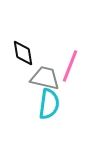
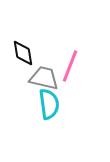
gray trapezoid: moved 1 px left
cyan semicircle: rotated 16 degrees counterclockwise
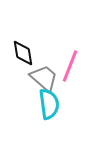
gray trapezoid: rotated 28 degrees clockwise
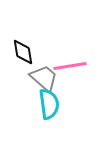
black diamond: moved 1 px up
pink line: rotated 60 degrees clockwise
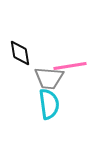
black diamond: moved 3 px left, 1 px down
gray trapezoid: moved 5 px right; rotated 144 degrees clockwise
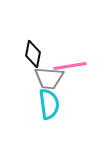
black diamond: moved 13 px right, 1 px down; rotated 20 degrees clockwise
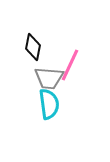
black diamond: moved 7 px up
pink line: moved 1 px up; rotated 56 degrees counterclockwise
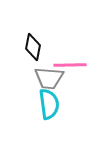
pink line: rotated 64 degrees clockwise
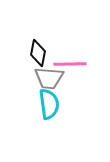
black diamond: moved 5 px right, 6 px down
pink line: moved 1 px up
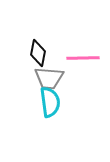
pink line: moved 13 px right, 6 px up
cyan semicircle: moved 1 px right, 2 px up
